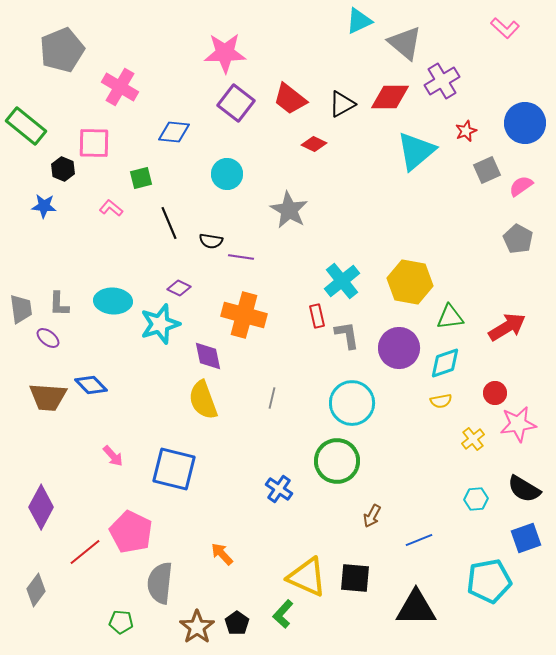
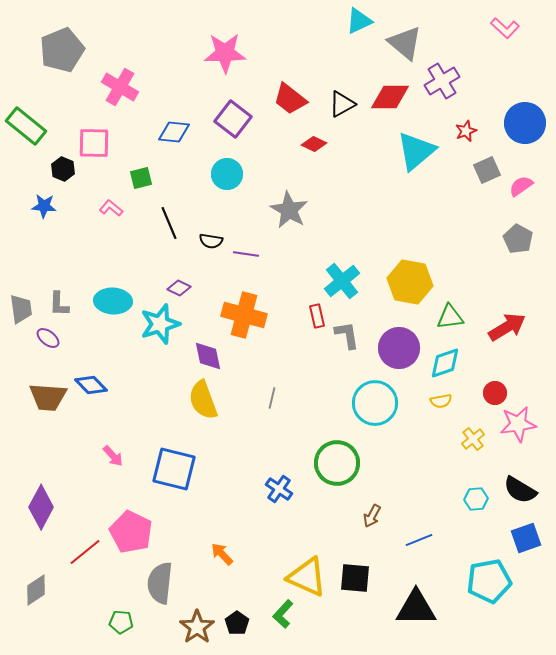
purple square at (236, 103): moved 3 px left, 16 px down
purple line at (241, 257): moved 5 px right, 3 px up
cyan circle at (352, 403): moved 23 px right
green circle at (337, 461): moved 2 px down
black semicircle at (524, 489): moved 4 px left, 1 px down
gray diamond at (36, 590): rotated 20 degrees clockwise
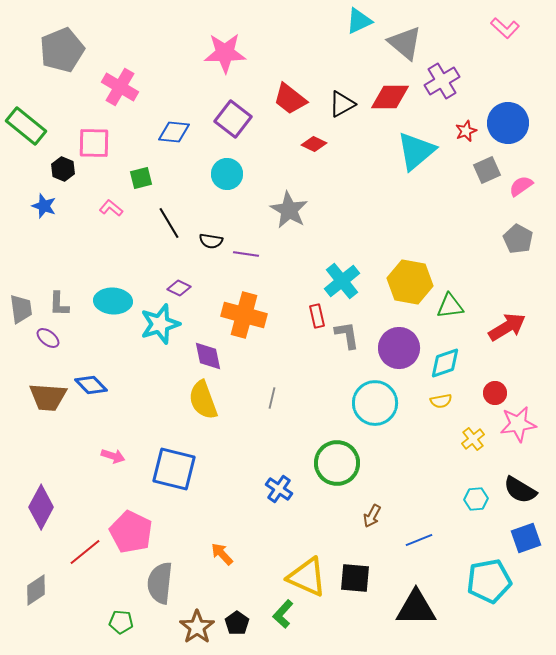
blue circle at (525, 123): moved 17 px left
blue star at (44, 206): rotated 15 degrees clockwise
black line at (169, 223): rotated 8 degrees counterclockwise
green triangle at (450, 317): moved 11 px up
pink arrow at (113, 456): rotated 30 degrees counterclockwise
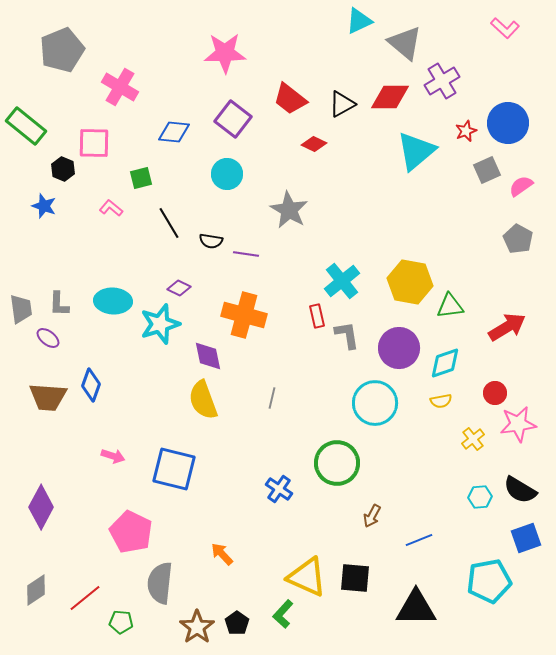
blue diamond at (91, 385): rotated 64 degrees clockwise
cyan hexagon at (476, 499): moved 4 px right, 2 px up
red line at (85, 552): moved 46 px down
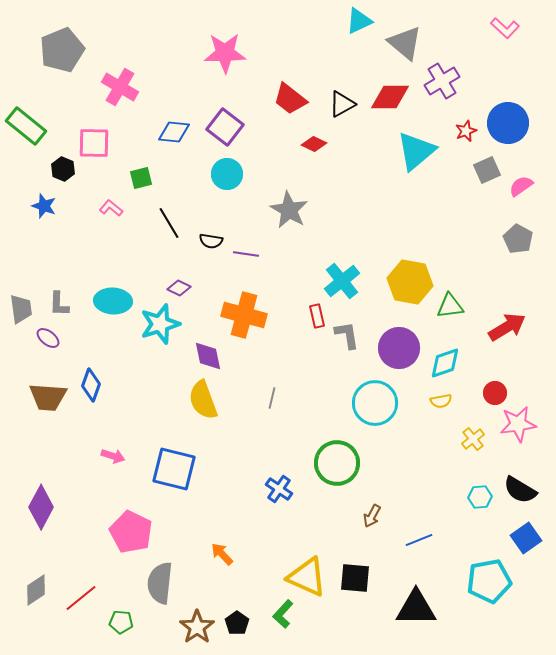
purple square at (233, 119): moved 8 px left, 8 px down
blue square at (526, 538): rotated 16 degrees counterclockwise
red line at (85, 598): moved 4 px left
